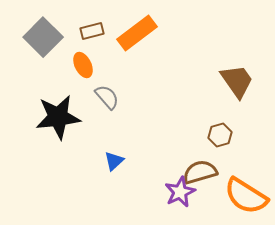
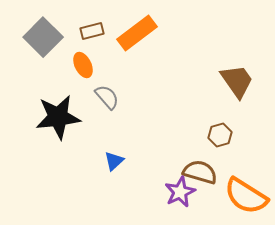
brown semicircle: rotated 32 degrees clockwise
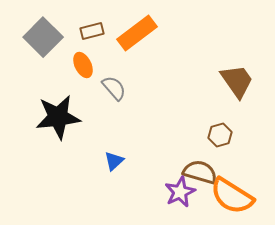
gray semicircle: moved 7 px right, 9 px up
orange semicircle: moved 14 px left
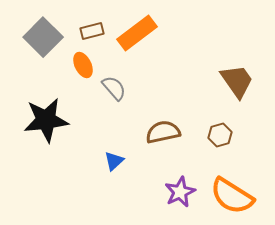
black star: moved 12 px left, 3 px down
brown semicircle: moved 37 px left, 40 px up; rotated 28 degrees counterclockwise
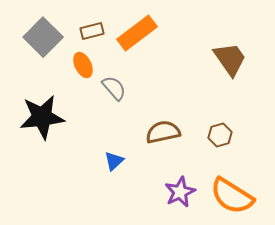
brown trapezoid: moved 7 px left, 22 px up
black star: moved 4 px left, 3 px up
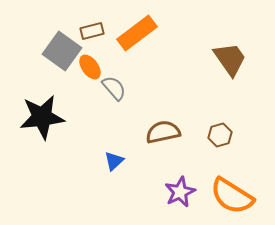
gray square: moved 19 px right, 14 px down; rotated 9 degrees counterclockwise
orange ellipse: moved 7 px right, 2 px down; rotated 10 degrees counterclockwise
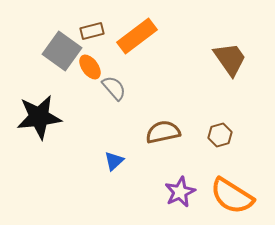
orange rectangle: moved 3 px down
black star: moved 3 px left
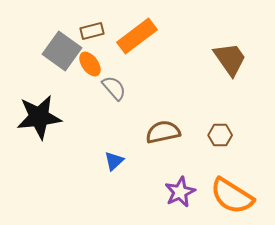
orange ellipse: moved 3 px up
brown hexagon: rotated 15 degrees clockwise
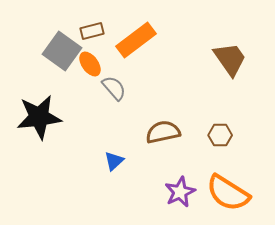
orange rectangle: moved 1 px left, 4 px down
orange semicircle: moved 4 px left, 3 px up
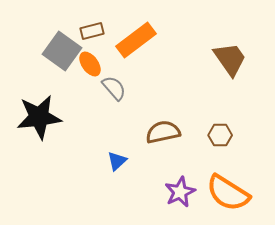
blue triangle: moved 3 px right
